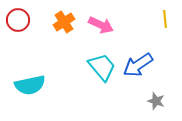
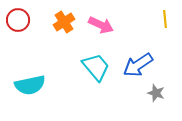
cyan trapezoid: moved 6 px left
gray star: moved 8 px up
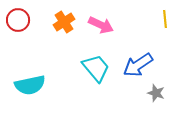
cyan trapezoid: moved 1 px down
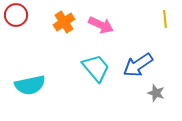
red circle: moved 2 px left, 5 px up
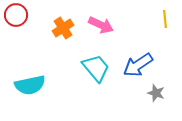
orange cross: moved 1 px left, 6 px down
